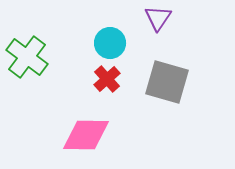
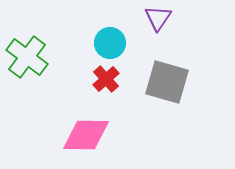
red cross: moved 1 px left
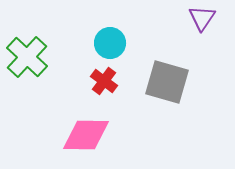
purple triangle: moved 44 px right
green cross: rotated 6 degrees clockwise
red cross: moved 2 px left, 2 px down; rotated 12 degrees counterclockwise
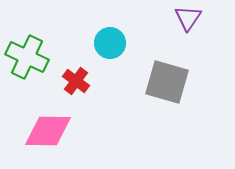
purple triangle: moved 14 px left
green cross: rotated 18 degrees counterclockwise
red cross: moved 28 px left
pink diamond: moved 38 px left, 4 px up
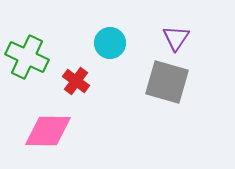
purple triangle: moved 12 px left, 20 px down
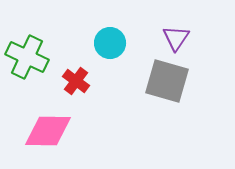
gray square: moved 1 px up
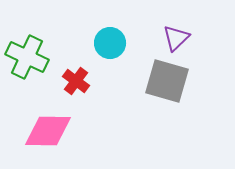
purple triangle: rotated 12 degrees clockwise
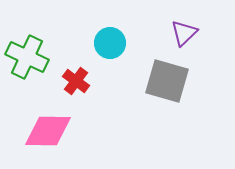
purple triangle: moved 8 px right, 5 px up
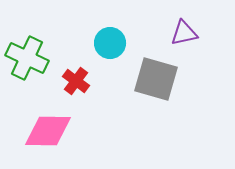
purple triangle: rotated 32 degrees clockwise
green cross: moved 1 px down
gray square: moved 11 px left, 2 px up
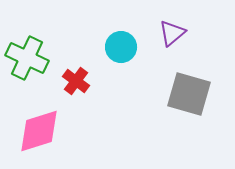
purple triangle: moved 12 px left; rotated 28 degrees counterclockwise
cyan circle: moved 11 px right, 4 px down
gray square: moved 33 px right, 15 px down
pink diamond: moved 9 px left; rotated 18 degrees counterclockwise
